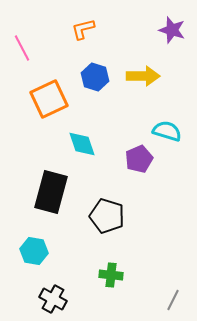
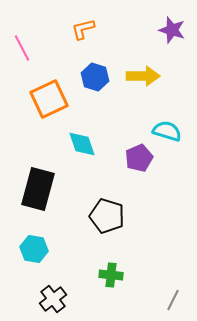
purple pentagon: moved 1 px up
black rectangle: moved 13 px left, 3 px up
cyan hexagon: moved 2 px up
black cross: rotated 24 degrees clockwise
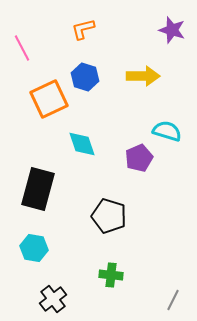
blue hexagon: moved 10 px left
black pentagon: moved 2 px right
cyan hexagon: moved 1 px up
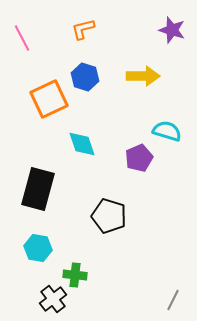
pink line: moved 10 px up
cyan hexagon: moved 4 px right
green cross: moved 36 px left
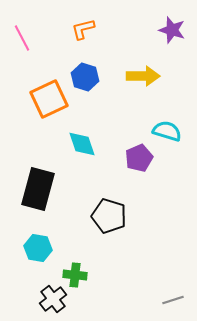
gray line: rotated 45 degrees clockwise
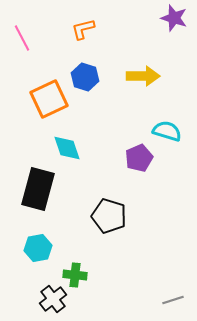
purple star: moved 2 px right, 12 px up
cyan diamond: moved 15 px left, 4 px down
cyan hexagon: rotated 20 degrees counterclockwise
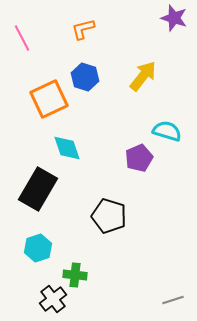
yellow arrow: rotated 52 degrees counterclockwise
black rectangle: rotated 15 degrees clockwise
cyan hexagon: rotated 8 degrees counterclockwise
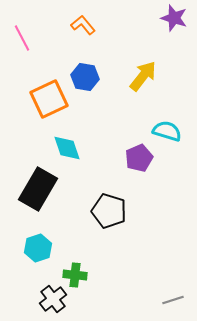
orange L-shape: moved 4 px up; rotated 65 degrees clockwise
blue hexagon: rotated 8 degrees counterclockwise
black pentagon: moved 5 px up
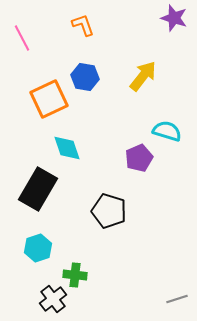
orange L-shape: rotated 20 degrees clockwise
gray line: moved 4 px right, 1 px up
